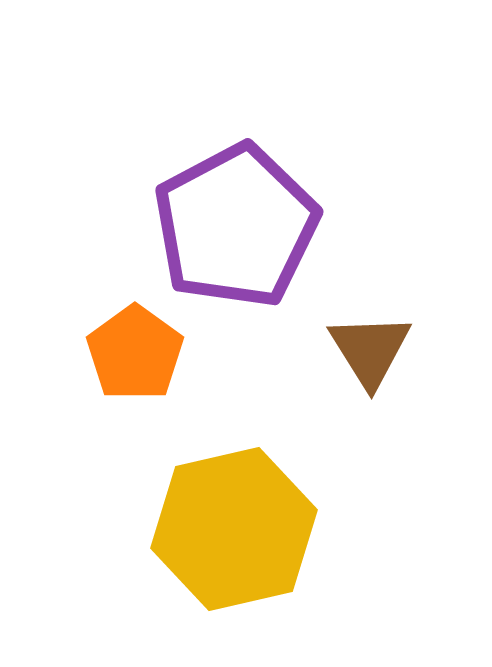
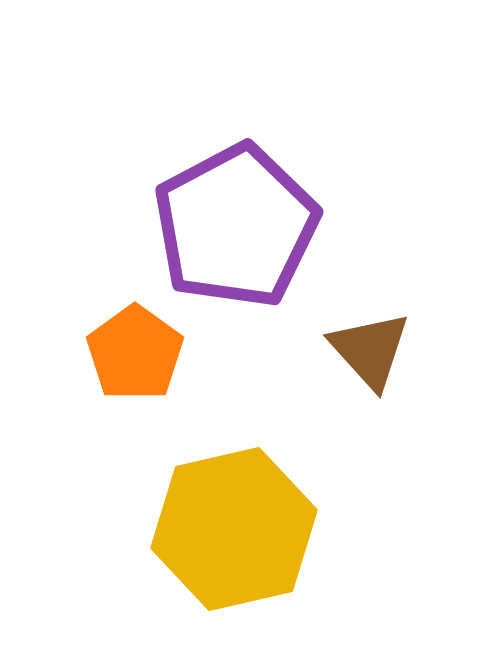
brown triangle: rotated 10 degrees counterclockwise
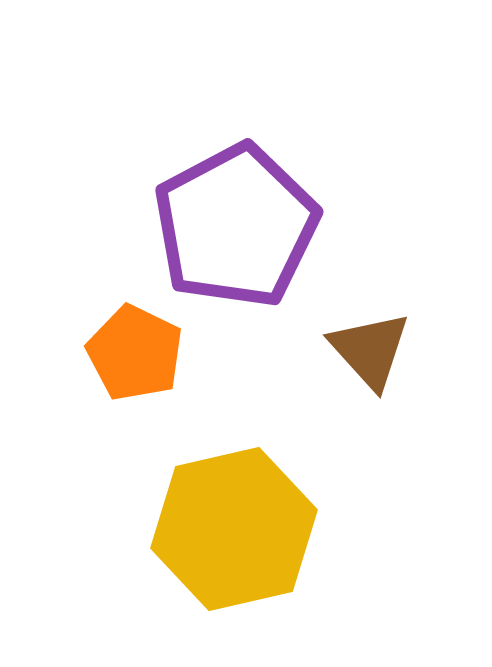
orange pentagon: rotated 10 degrees counterclockwise
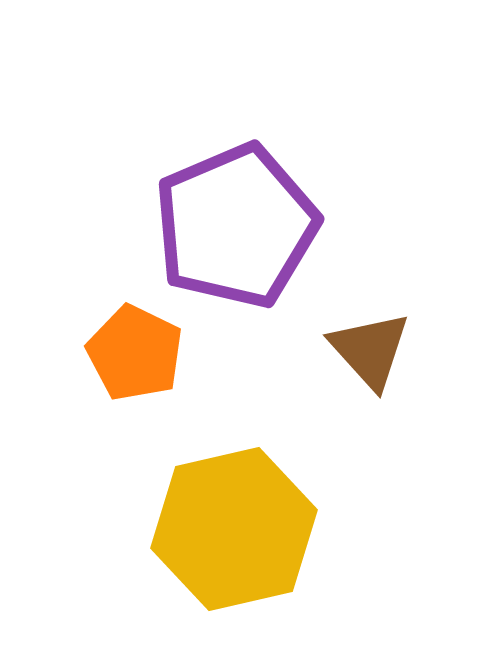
purple pentagon: rotated 5 degrees clockwise
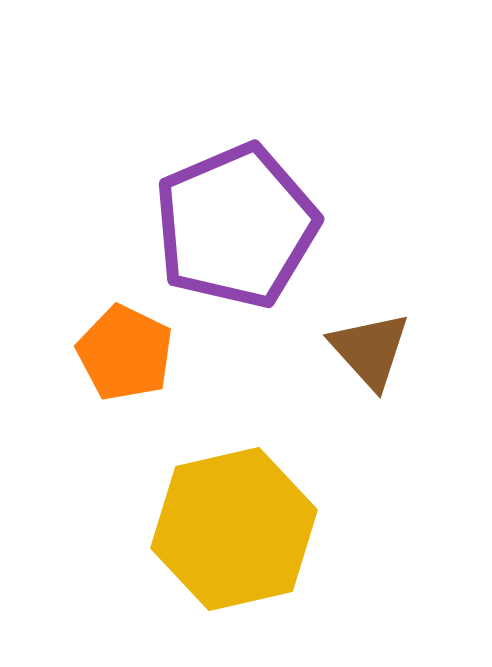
orange pentagon: moved 10 px left
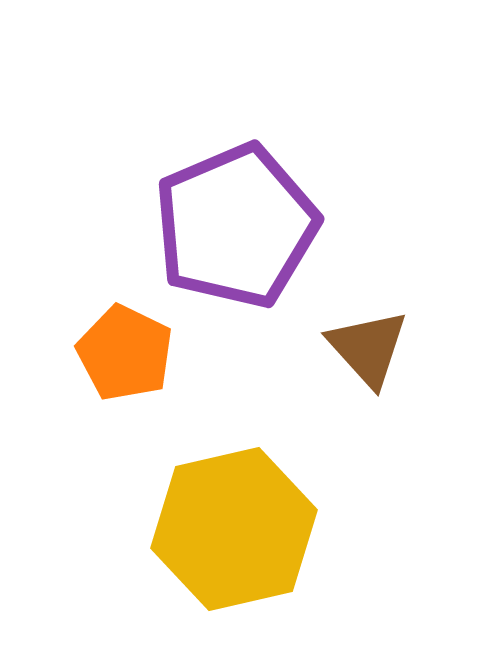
brown triangle: moved 2 px left, 2 px up
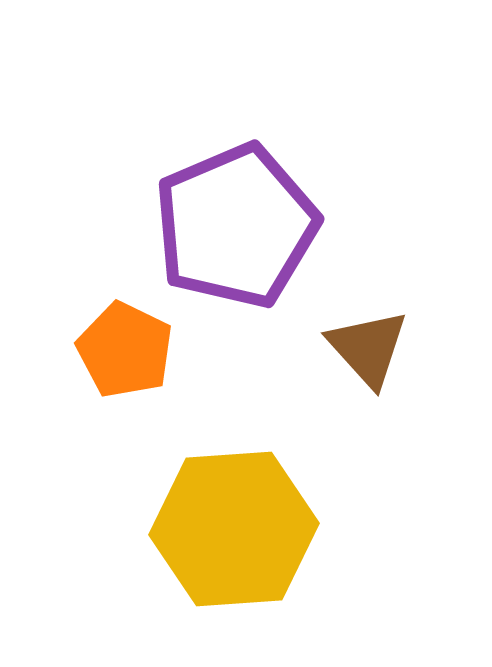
orange pentagon: moved 3 px up
yellow hexagon: rotated 9 degrees clockwise
